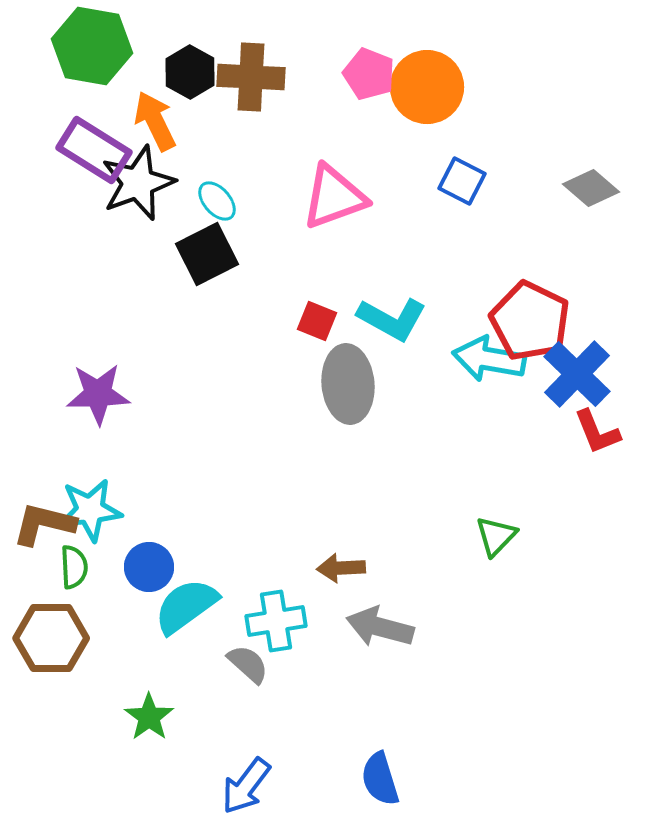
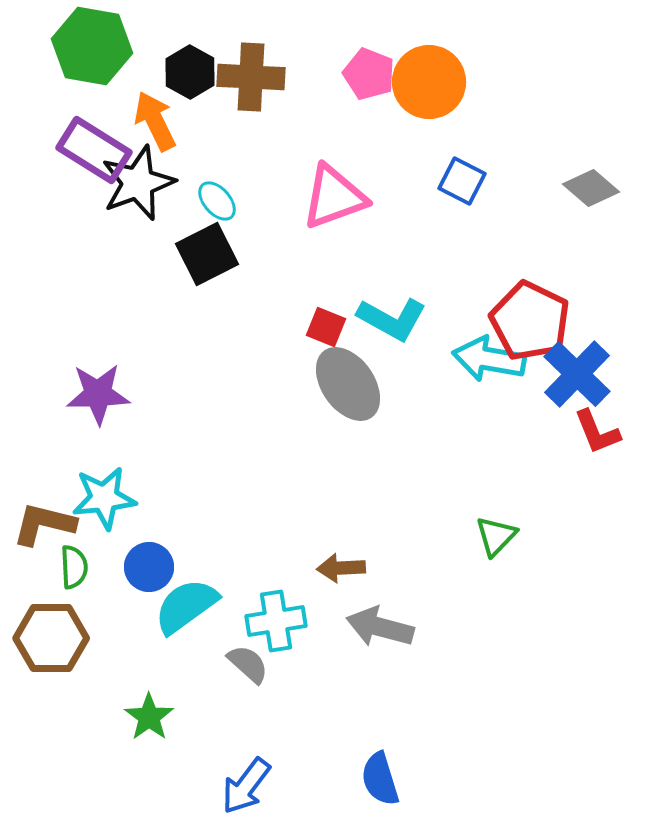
orange circle: moved 2 px right, 5 px up
red square: moved 9 px right, 6 px down
gray ellipse: rotated 30 degrees counterclockwise
cyan star: moved 14 px right, 12 px up
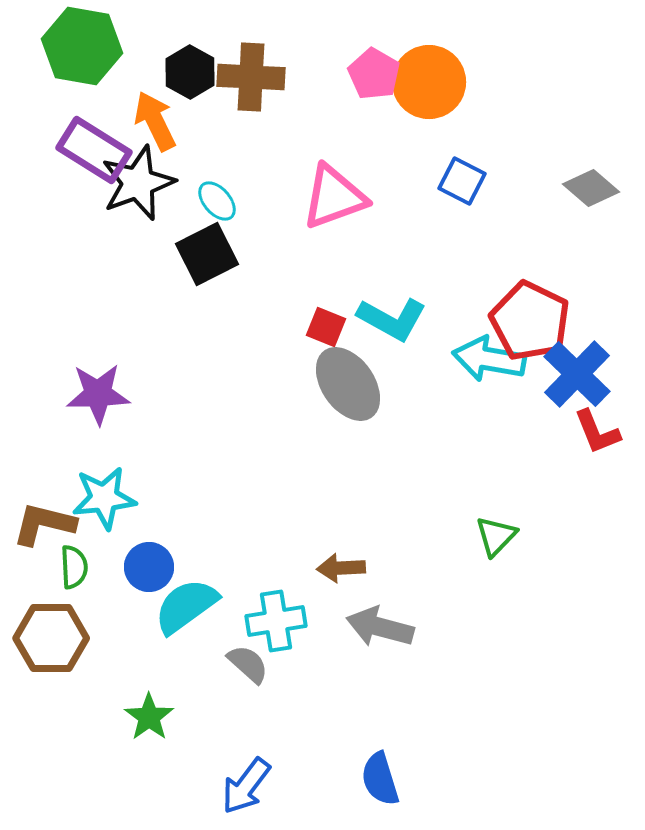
green hexagon: moved 10 px left
pink pentagon: moved 5 px right; rotated 9 degrees clockwise
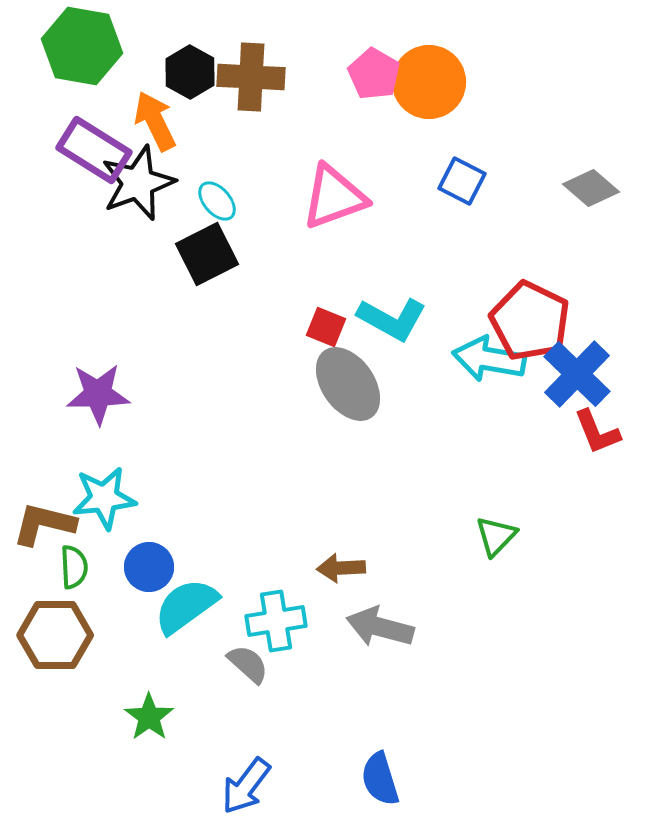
brown hexagon: moved 4 px right, 3 px up
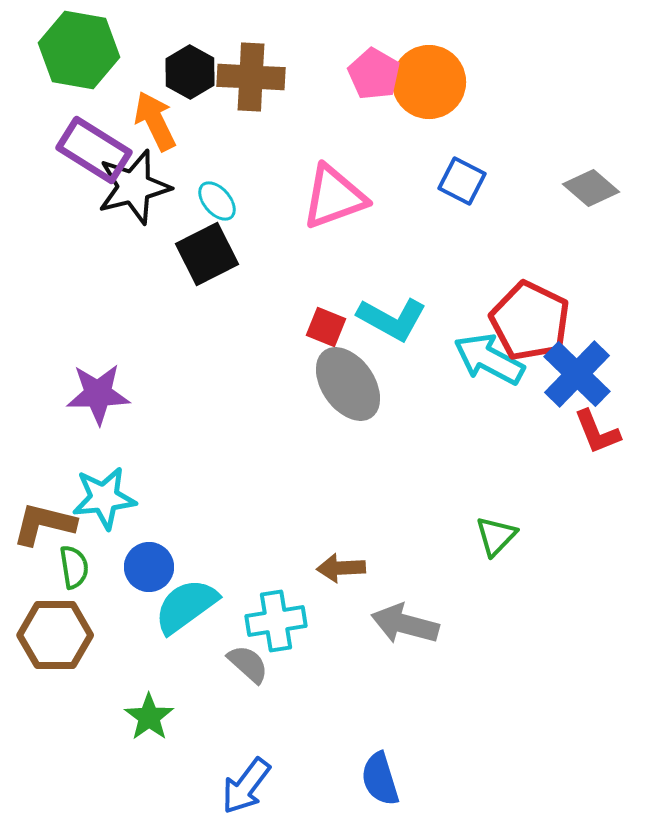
green hexagon: moved 3 px left, 4 px down
black star: moved 4 px left, 4 px down; rotated 6 degrees clockwise
cyan arrow: rotated 18 degrees clockwise
green semicircle: rotated 6 degrees counterclockwise
gray arrow: moved 25 px right, 3 px up
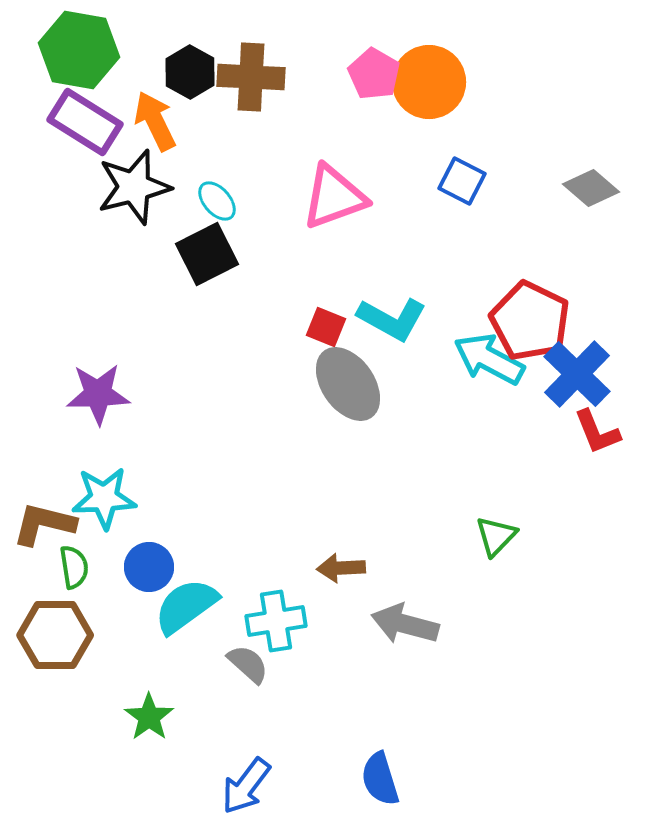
purple rectangle: moved 9 px left, 28 px up
cyan star: rotated 4 degrees clockwise
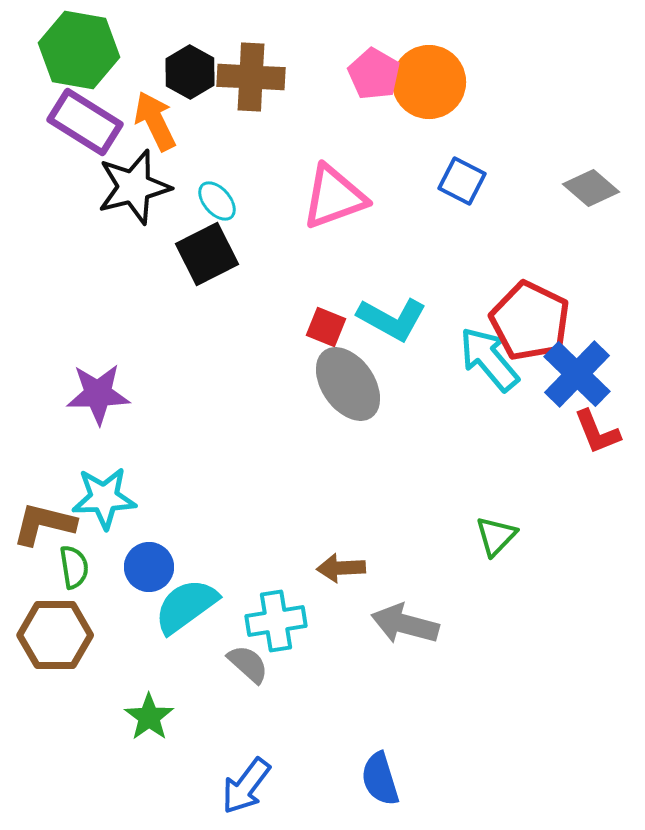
cyan arrow: rotated 22 degrees clockwise
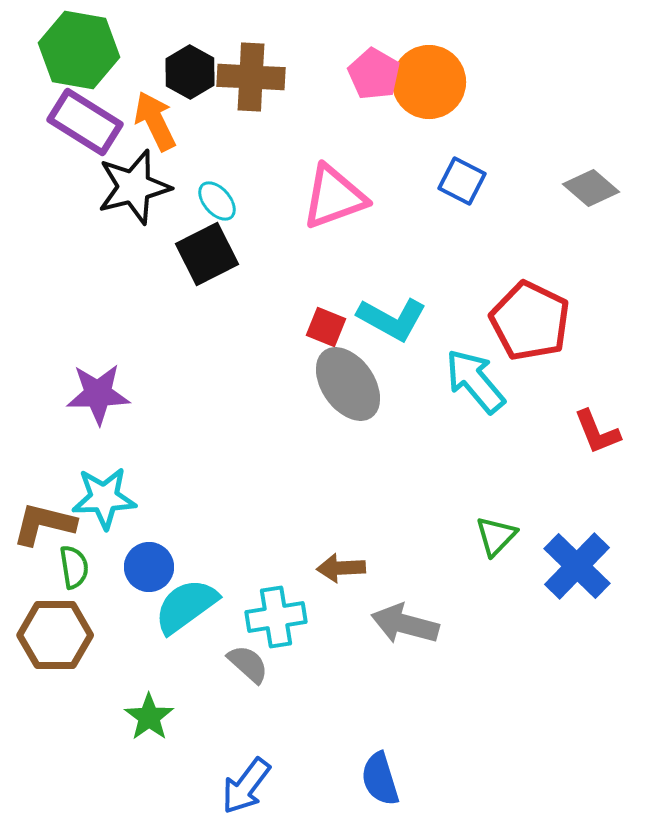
cyan arrow: moved 14 px left, 22 px down
blue cross: moved 192 px down
cyan cross: moved 4 px up
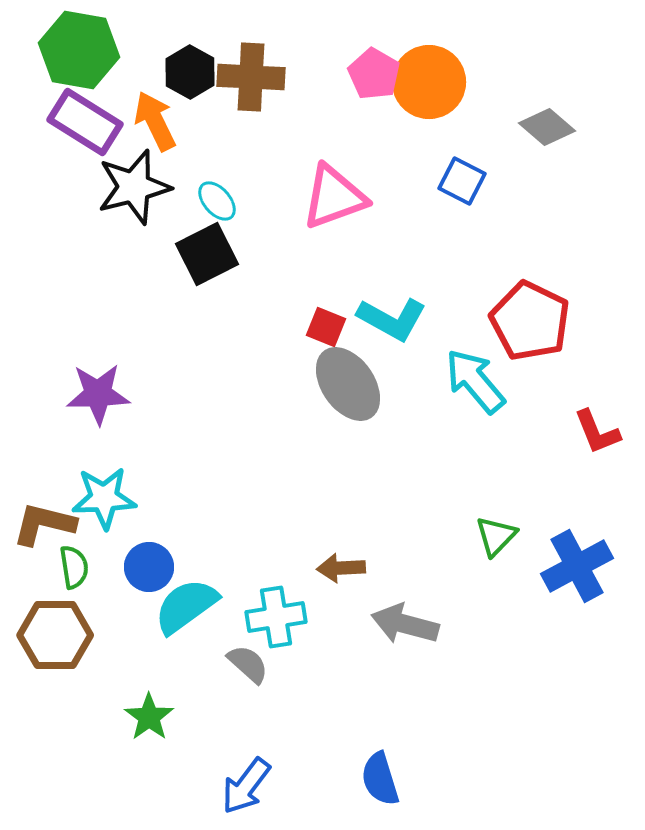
gray diamond: moved 44 px left, 61 px up
blue cross: rotated 18 degrees clockwise
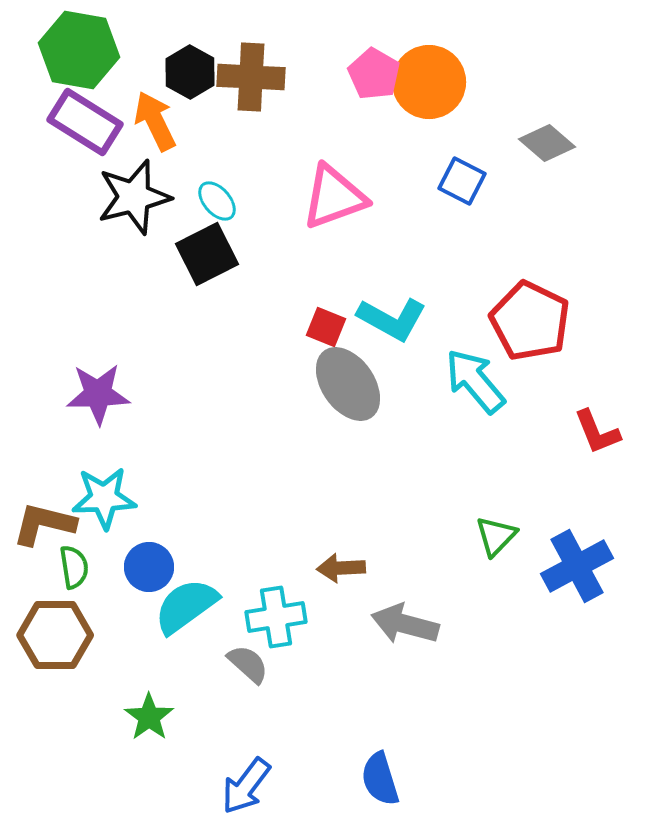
gray diamond: moved 16 px down
black star: moved 10 px down
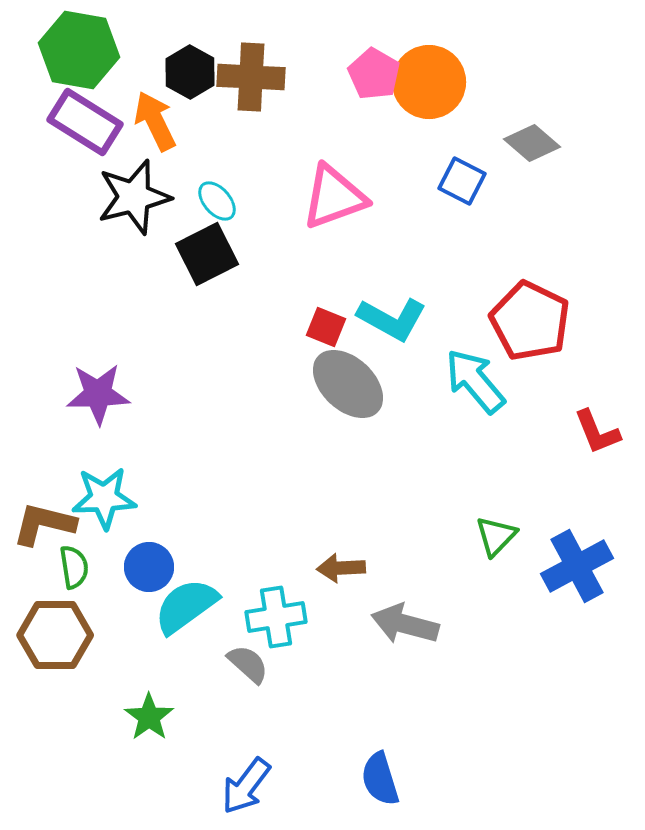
gray diamond: moved 15 px left
gray ellipse: rotated 12 degrees counterclockwise
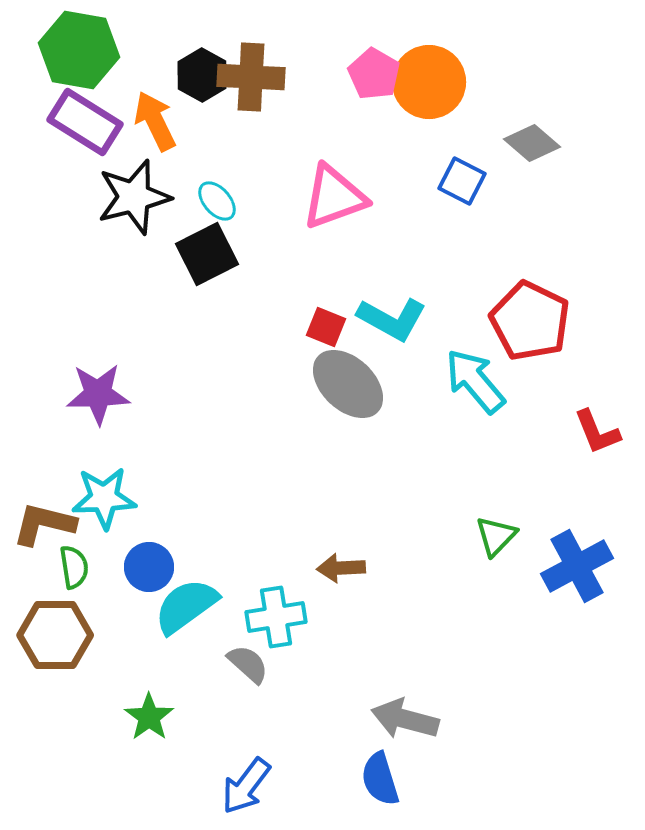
black hexagon: moved 12 px right, 3 px down
gray arrow: moved 95 px down
